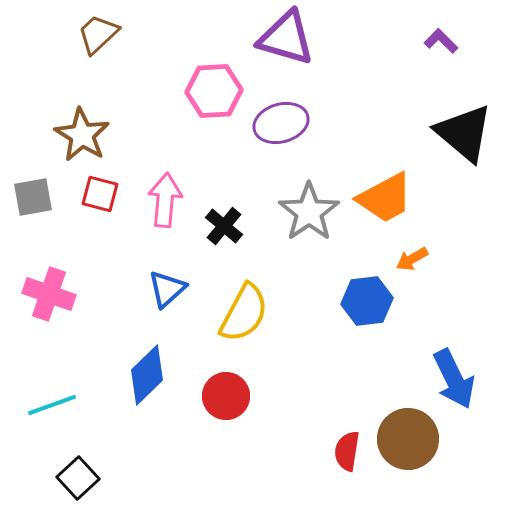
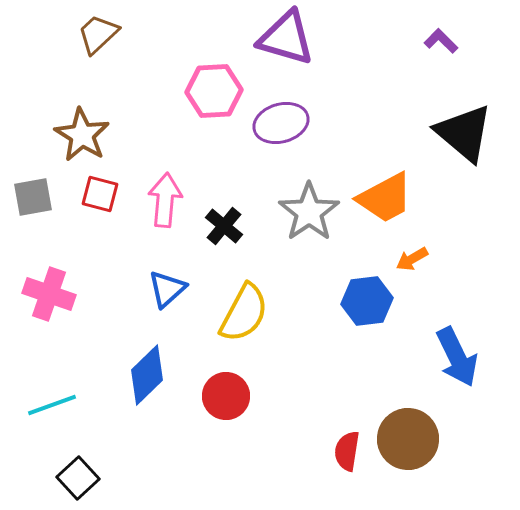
blue arrow: moved 3 px right, 22 px up
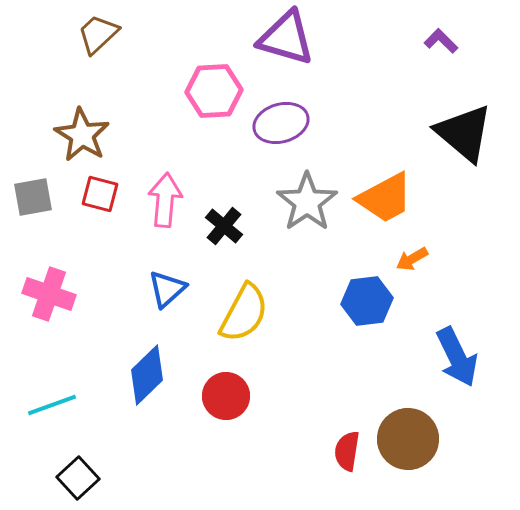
gray star: moved 2 px left, 10 px up
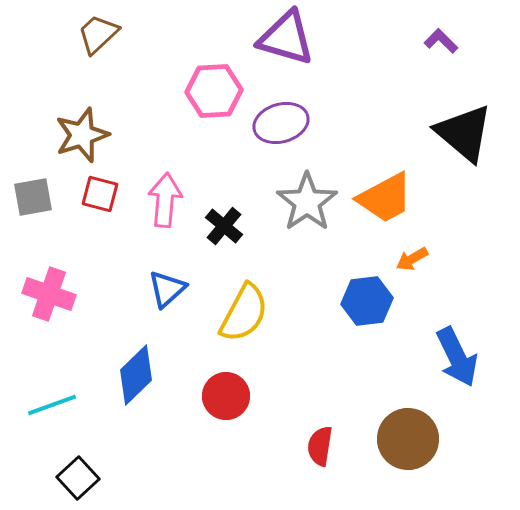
brown star: rotated 22 degrees clockwise
blue diamond: moved 11 px left
red semicircle: moved 27 px left, 5 px up
